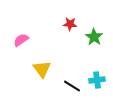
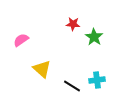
red star: moved 3 px right
yellow triangle: rotated 12 degrees counterclockwise
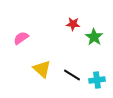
pink semicircle: moved 2 px up
black line: moved 11 px up
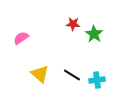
green star: moved 3 px up
yellow triangle: moved 2 px left, 5 px down
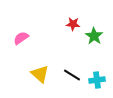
green star: moved 2 px down
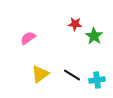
red star: moved 2 px right
pink semicircle: moved 7 px right
yellow triangle: rotated 42 degrees clockwise
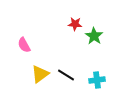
pink semicircle: moved 4 px left, 7 px down; rotated 84 degrees counterclockwise
black line: moved 6 px left
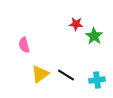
red star: moved 1 px right
pink semicircle: rotated 14 degrees clockwise
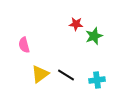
green star: rotated 18 degrees clockwise
